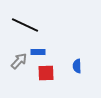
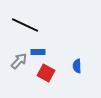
red square: rotated 30 degrees clockwise
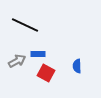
blue rectangle: moved 2 px down
gray arrow: moved 2 px left; rotated 18 degrees clockwise
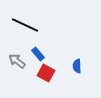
blue rectangle: rotated 48 degrees clockwise
gray arrow: rotated 114 degrees counterclockwise
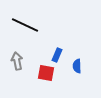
blue rectangle: moved 19 px right, 1 px down; rotated 64 degrees clockwise
gray arrow: rotated 42 degrees clockwise
red square: rotated 18 degrees counterclockwise
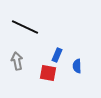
black line: moved 2 px down
red square: moved 2 px right
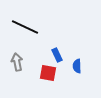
blue rectangle: rotated 48 degrees counterclockwise
gray arrow: moved 1 px down
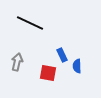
black line: moved 5 px right, 4 px up
blue rectangle: moved 5 px right
gray arrow: rotated 24 degrees clockwise
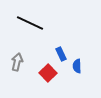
blue rectangle: moved 1 px left, 1 px up
red square: rotated 36 degrees clockwise
